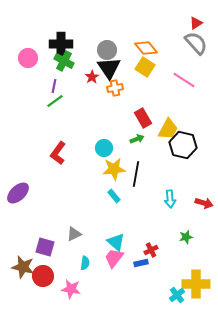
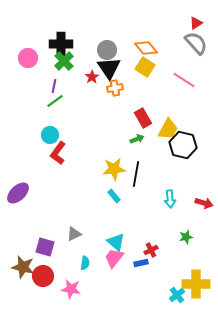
green cross: rotated 18 degrees clockwise
cyan circle: moved 54 px left, 13 px up
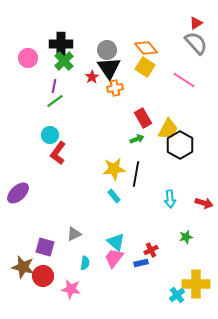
black hexagon: moved 3 px left; rotated 16 degrees clockwise
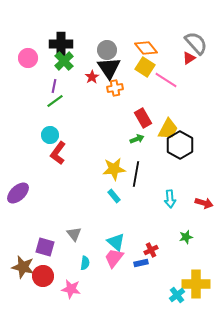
red triangle: moved 7 px left, 35 px down
pink line: moved 18 px left
gray triangle: rotated 42 degrees counterclockwise
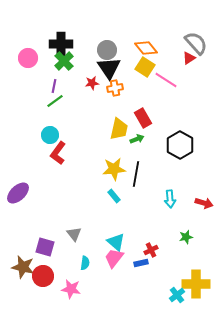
red star: moved 6 px down; rotated 24 degrees clockwise
yellow trapezoid: moved 49 px left; rotated 15 degrees counterclockwise
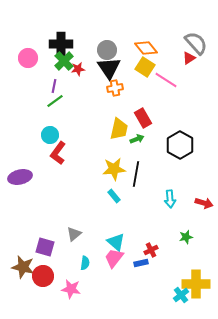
red star: moved 14 px left, 14 px up
purple ellipse: moved 2 px right, 16 px up; rotated 30 degrees clockwise
gray triangle: rotated 28 degrees clockwise
cyan cross: moved 4 px right
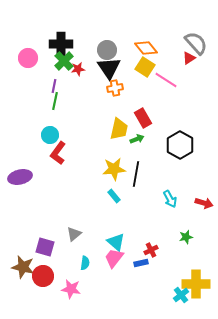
green line: rotated 42 degrees counterclockwise
cyan arrow: rotated 24 degrees counterclockwise
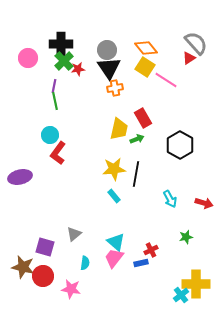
green line: rotated 24 degrees counterclockwise
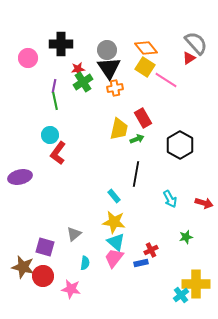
green cross: moved 19 px right, 21 px down; rotated 12 degrees clockwise
yellow star: moved 53 px down; rotated 15 degrees clockwise
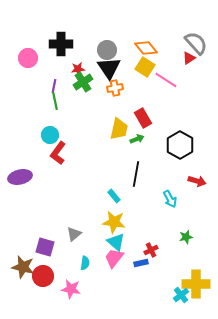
red arrow: moved 7 px left, 22 px up
